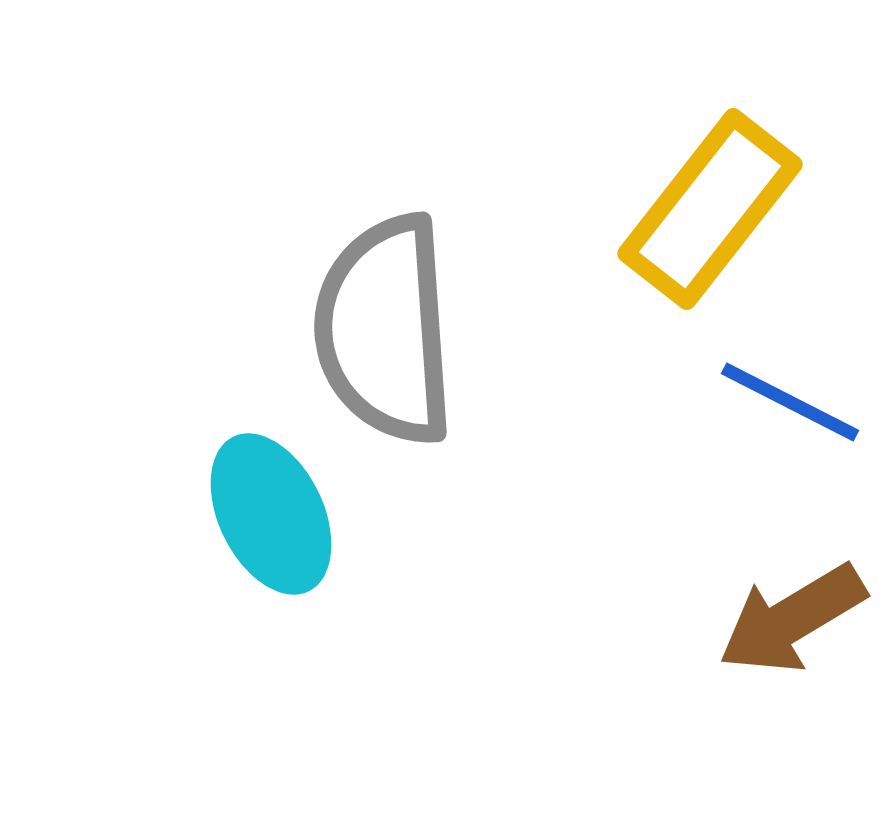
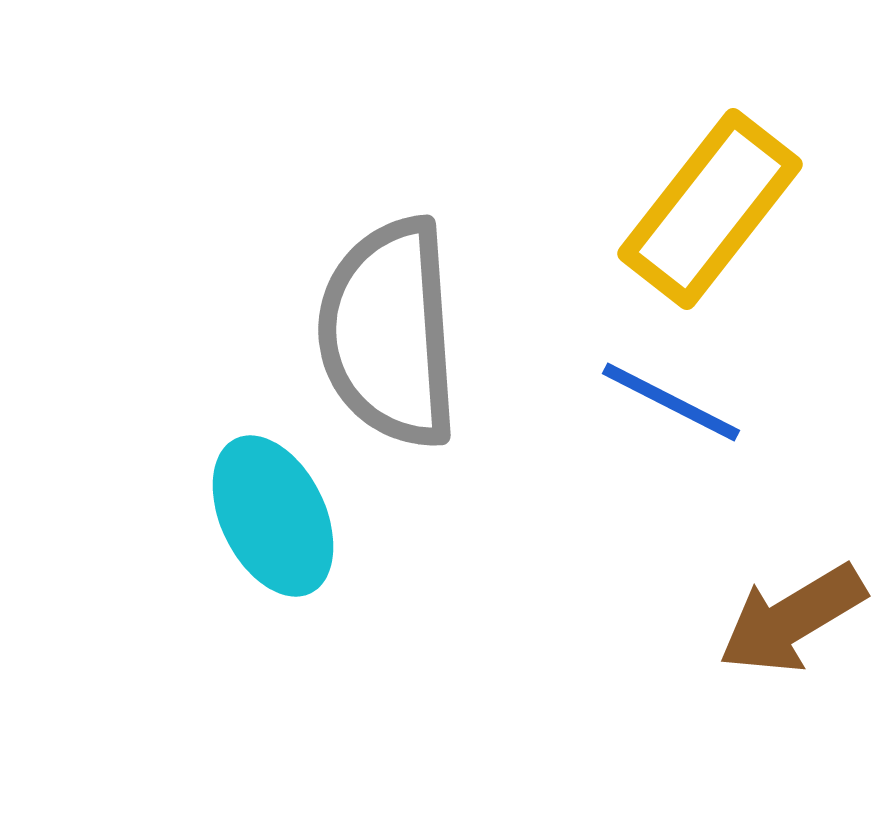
gray semicircle: moved 4 px right, 3 px down
blue line: moved 119 px left
cyan ellipse: moved 2 px right, 2 px down
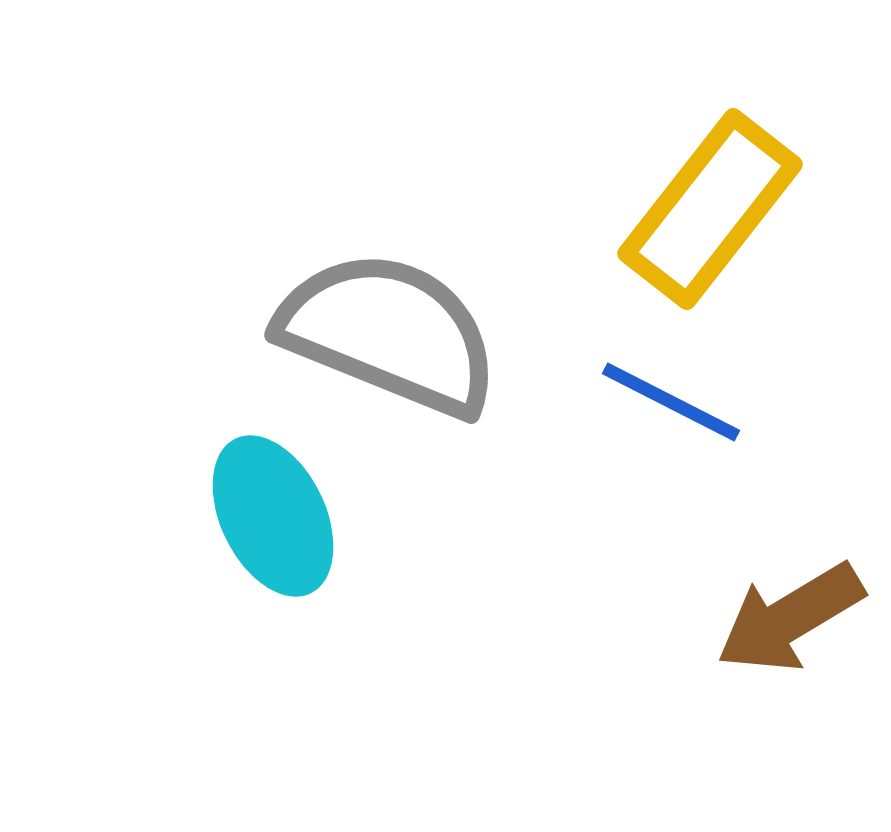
gray semicircle: rotated 116 degrees clockwise
brown arrow: moved 2 px left, 1 px up
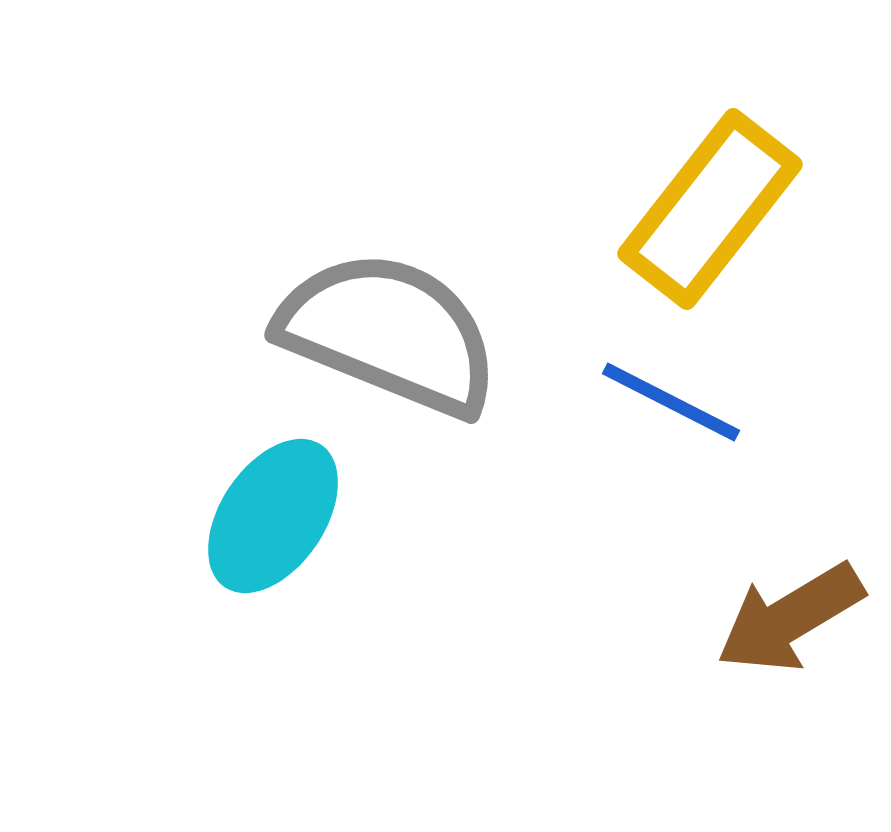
cyan ellipse: rotated 60 degrees clockwise
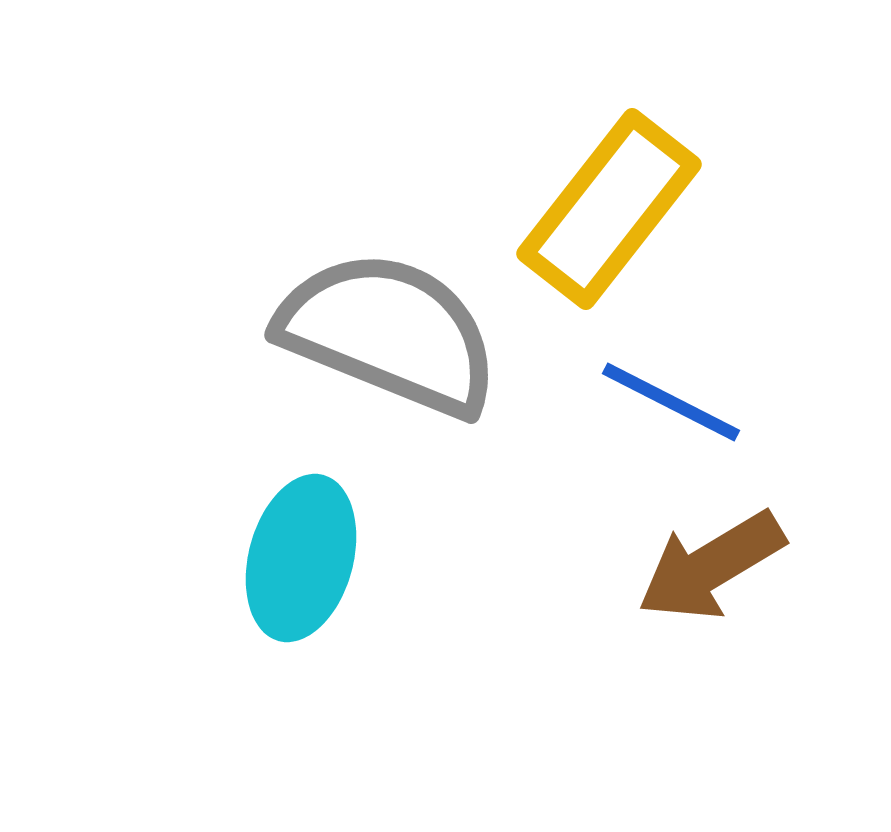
yellow rectangle: moved 101 px left
cyan ellipse: moved 28 px right, 42 px down; rotated 19 degrees counterclockwise
brown arrow: moved 79 px left, 52 px up
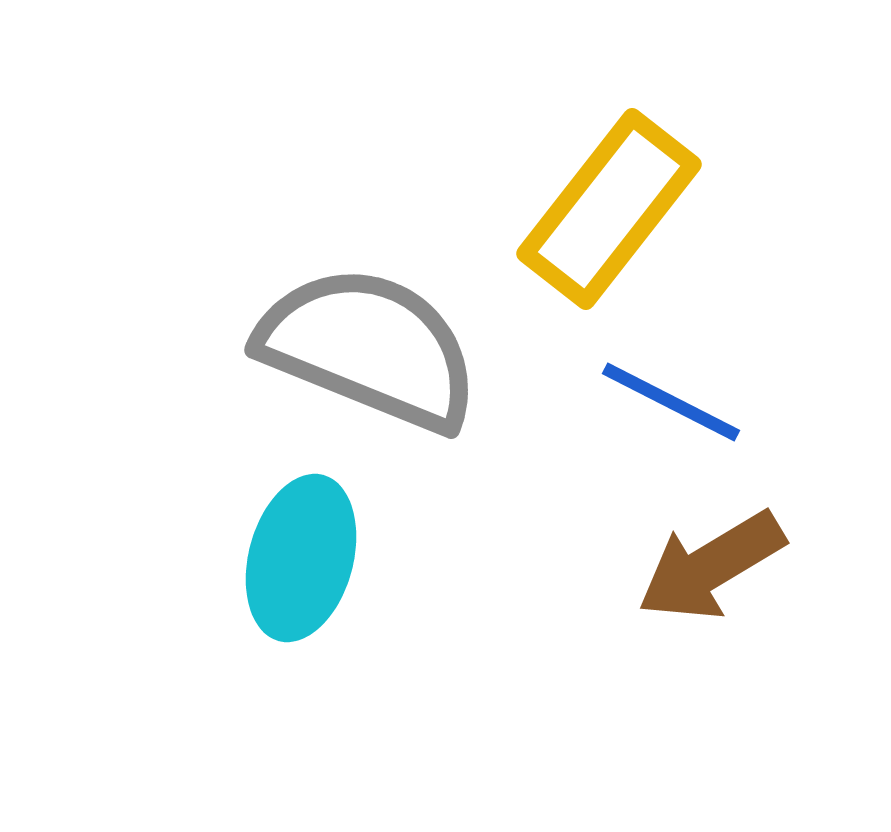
gray semicircle: moved 20 px left, 15 px down
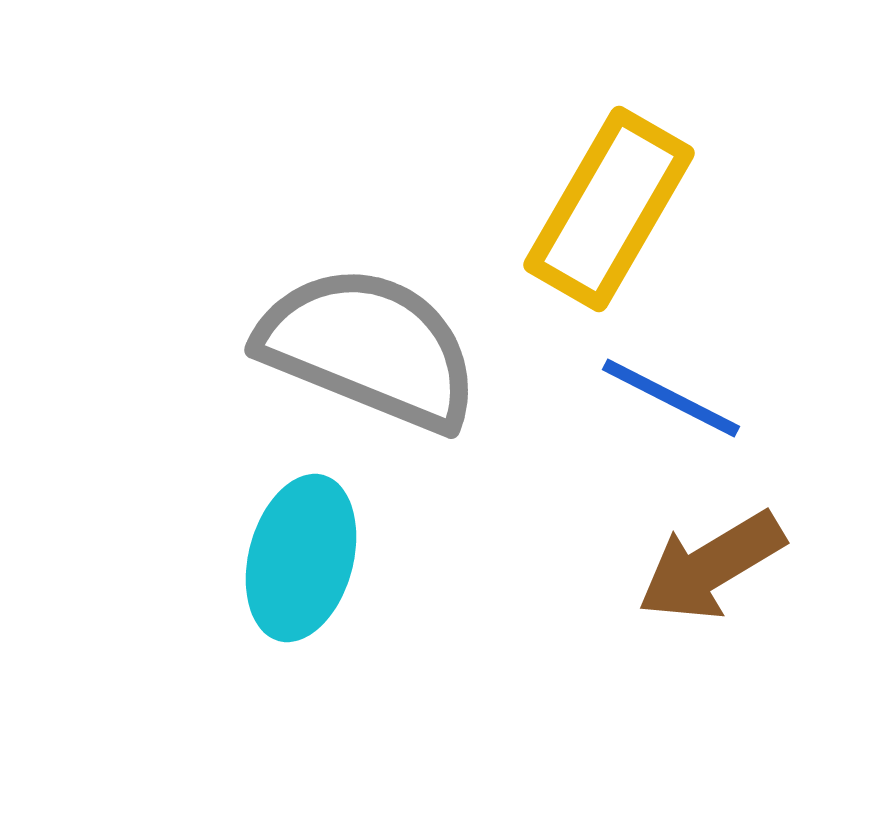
yellow rectangle: rotated 8 degrees counterclockwise
blue line: moved 4 px up
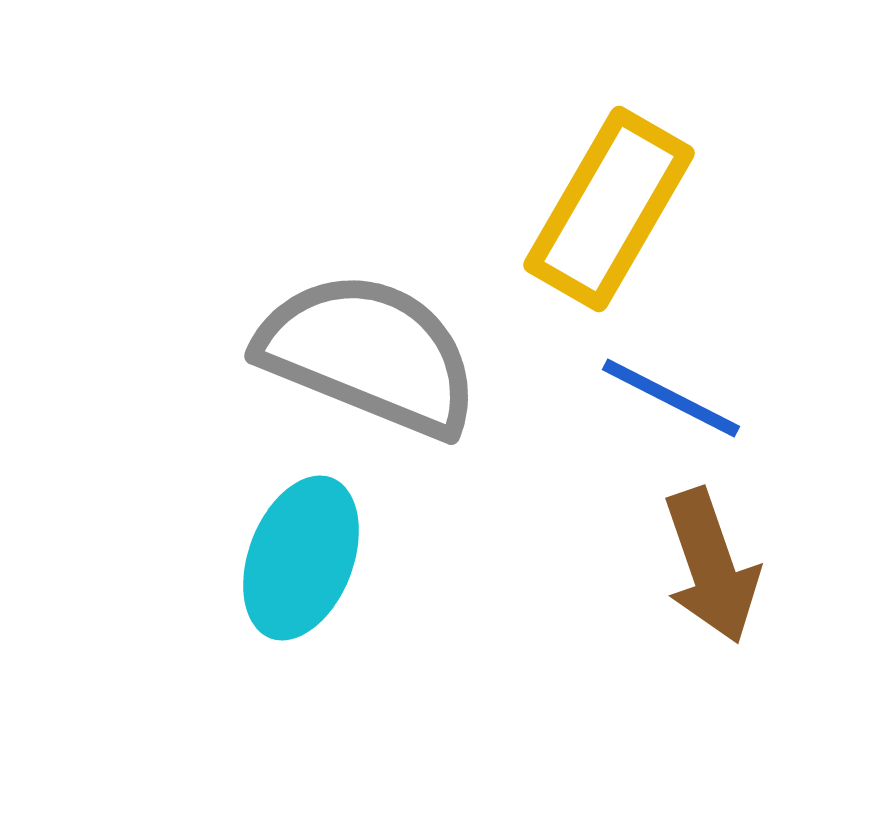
gray semicircle: moved 6 px down
cyan ellipse: rotated 6 degrees clockwise
brown arrow: rotated 78 degrees counterclockwise
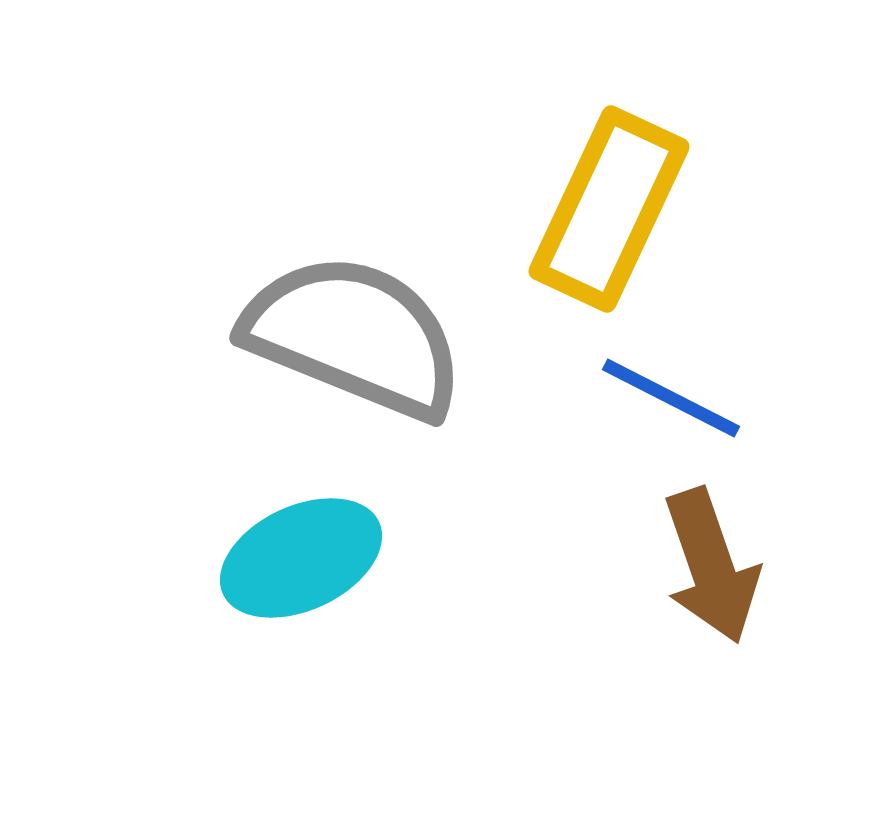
yellow rectangle: rotated 5 degrees counterclockwise
gray semicircle: moved 15 px left, 18 px up
cyan ellipse: rotated 44 degrees clockwise
